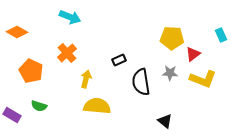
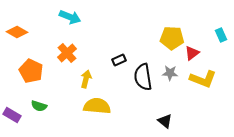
red triangle: moved 1 px left, 1 px up
black semicircle: moved 2 px right, 5 px up
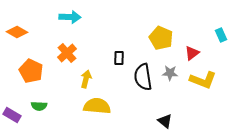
cyan arrow: rotated 20 degrees counterclockwise
yellow pentagon: moved 11 px left; rotated 20 degrees clockwise
black rectangle: moved 2 px up; rotated 64 degrees counterclockwise
yellow L-shape: moved 1 px down
green semicircle: rotated 14 degrees counterclockwise
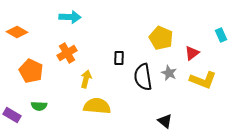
orange cross: rotated 12 degrees clockwise
gray star: moved 1 px left; rotated 21 degrees clockwise
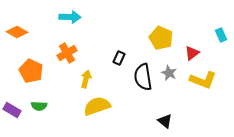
black rectangle: rotated 24 degrees clockwise
yellow semicircle: rotated 24 degrees counterclockwise
purple rectangle: moved 5 px up
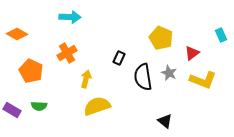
orange diamond: moved 2 px down
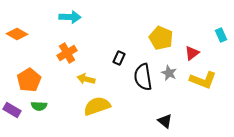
orange pentagon: moved 2 px left, 9 px down; rotated 15 degrees clockwise
yellow arrow: rotated 90 degrees counterclockwise
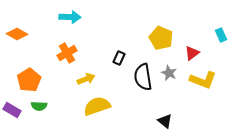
yellow arrow: rotated 144 degrees clockwise
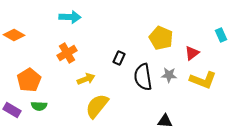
orange diamond: moved 3 px left, 1 px down
gray star: moved 2 px down; rotated 21 degrees counterclockwise
yellow semicircle: rotated 32 degrees counterclockwise
black triangle: rotated 35 degrees counterclockwise
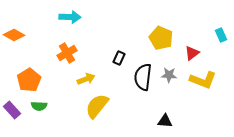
black semicircle: rotated 16 degrees clockwise
purple rectangle: rotated 18 degrees clockwise
